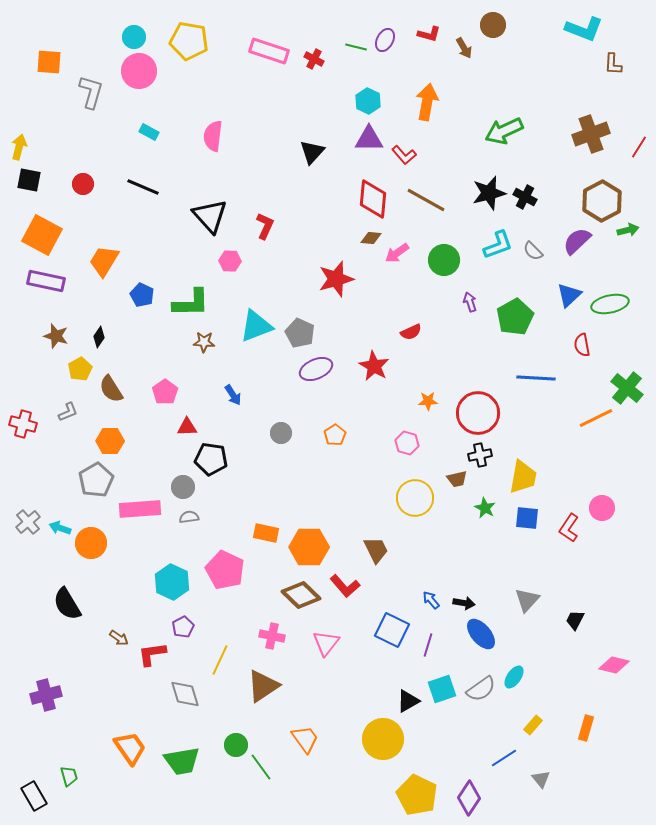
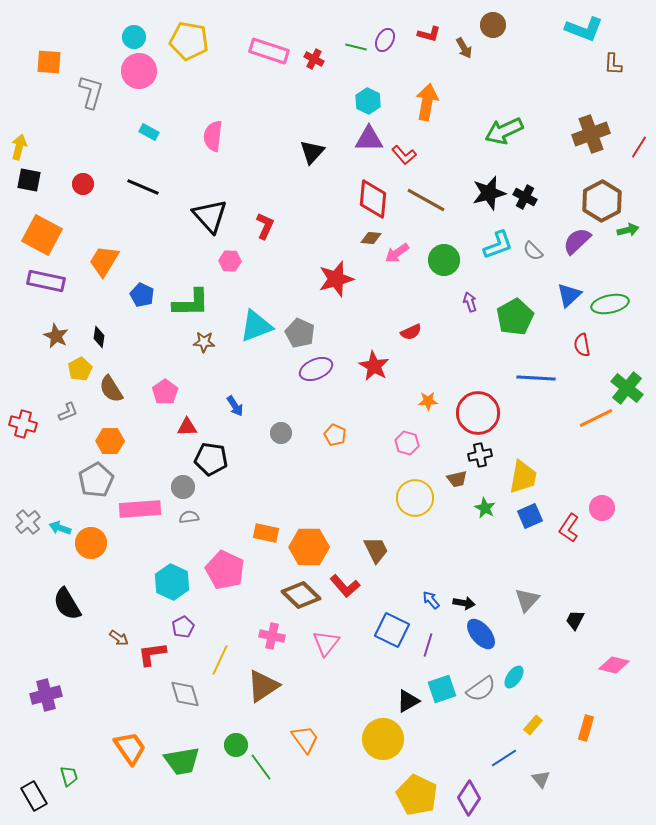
brown star at (56, 336): rotated 10 degrees clockwise
black diamond at (99, 337): rotated 25 degrees counterclockwise
blue arrow at (233, 395): moved 2 px right, 11 px down
orange pentagon at (335, 435): rotated 15 degrees counterclockwise
blue square at (527, 518): moved 3 px right, 2 px up; rotated 30 degrees counterclockwise
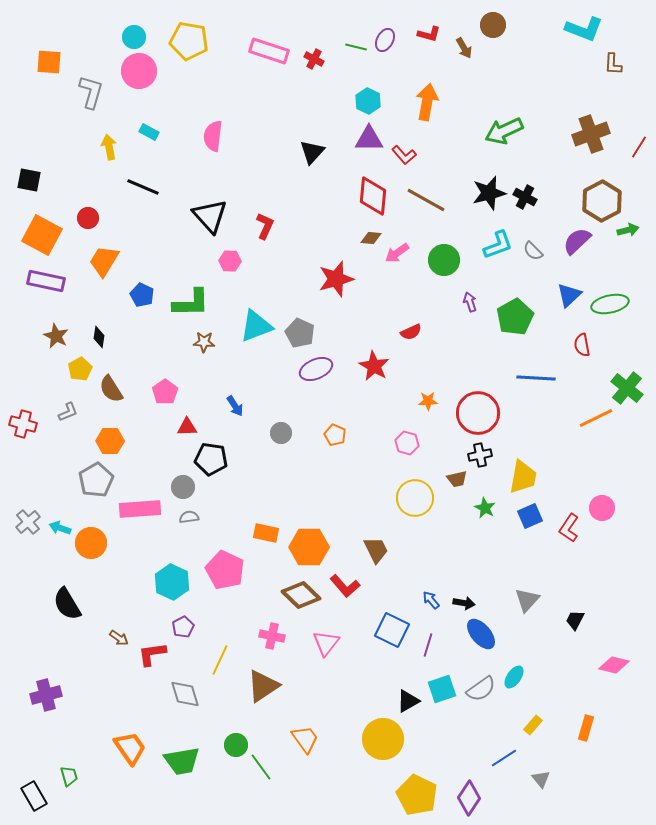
yellow arrow at (19, 147): moved 90 px right; rotated 25 degrees counterclockwise
red circle at (83, 184): moved 5 px right, 34 px down
red diamond at (373, 199): moved 3 px up
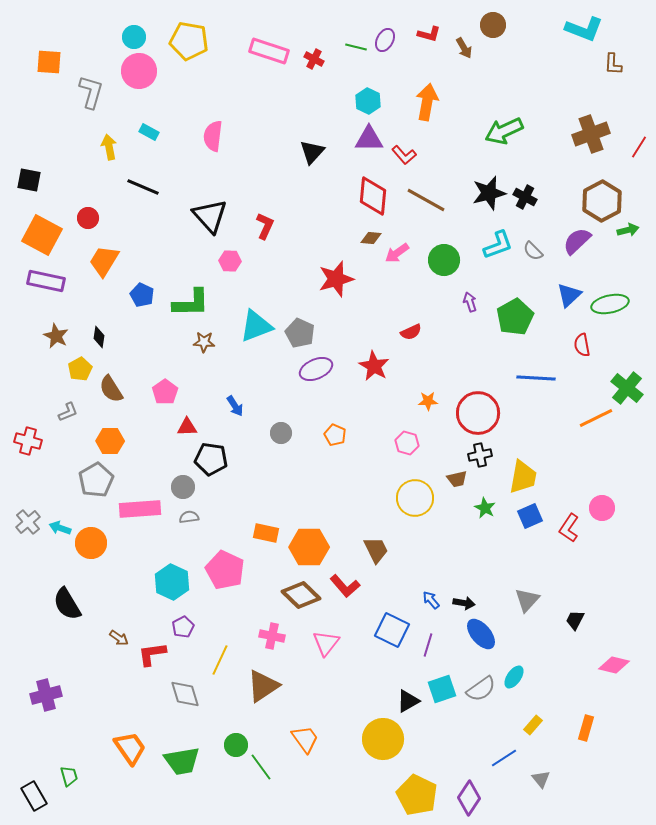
red cross at (23, 424): moved 5 px right, 17 px down
